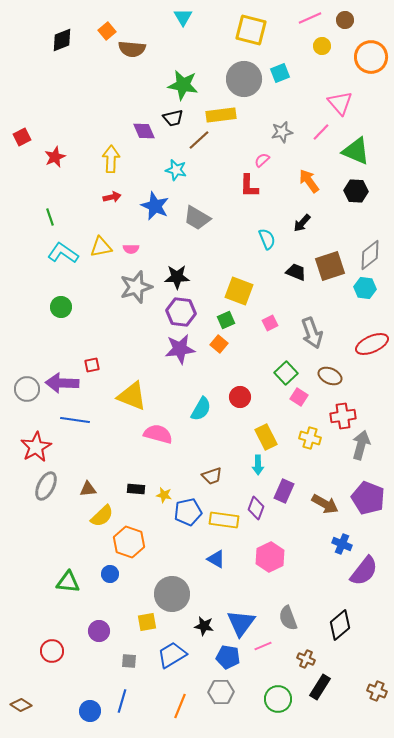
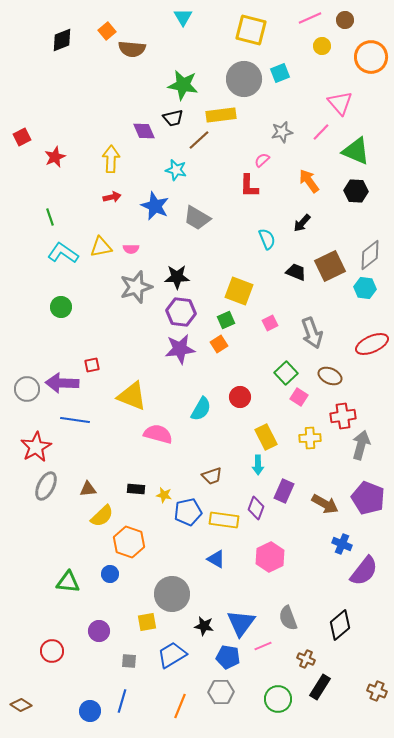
brown square at (330, 266): rotated 8 degrees counterclockwise
orange square at (219, 344): rotated 18 degrees clockwise
yellow cross at (310, 438): rotated 20 degrees counterclockwise
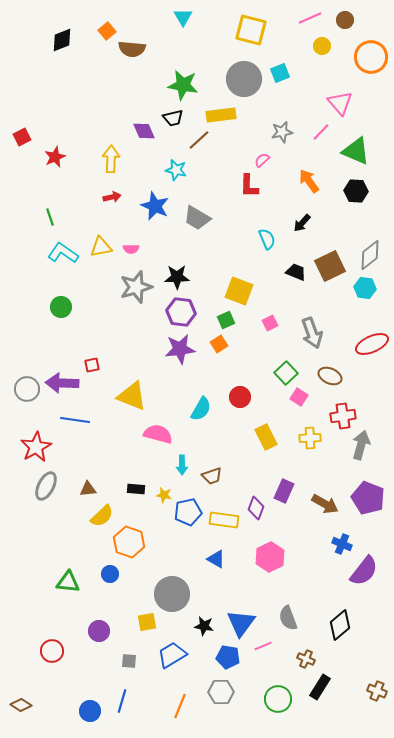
cyan arrow at (258, 465): moved 76 px left
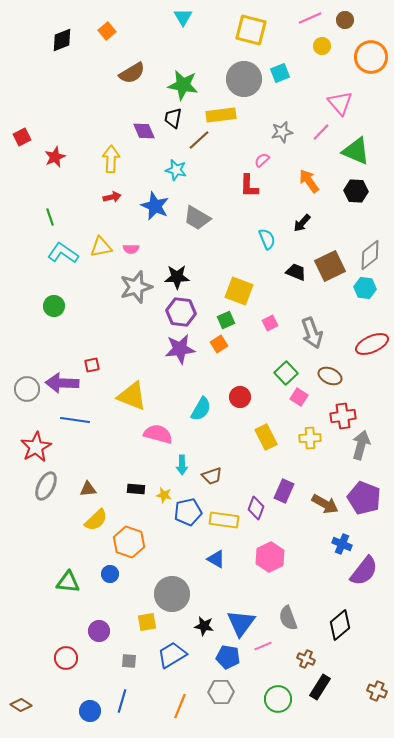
brown semicircle at (132, 49): moved 24 px down; rotated 36 degrees counterclockwise
black trapezoid at (173, 118): rotated 115 degrees clockwise
green circle at (61, 307): moved 7 px left, 1 px up
purple pentagon at (368, 498): moved 4 px left
yellow semicircle at (102, 516): moved 6 px left, 4 px down
red circle at (52, 651): moved 14 px right, 7 px down
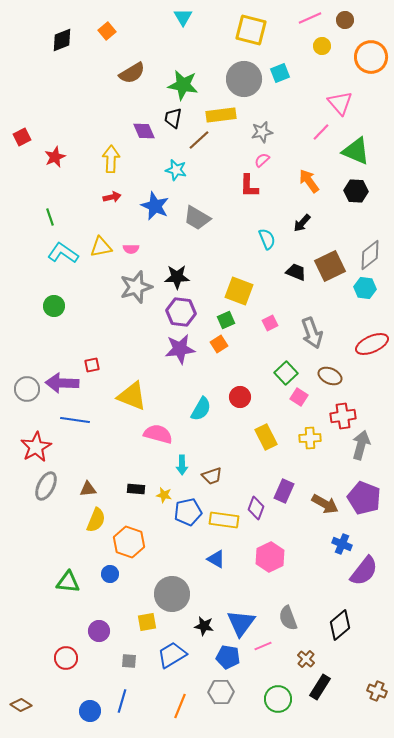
gray star at (282, 132): moved 20 px left
yellow semicircle at (96, 520): rotated 25 degrees counterclockwise
brown cross at (306, 659): rotated 18 degrees clockwise
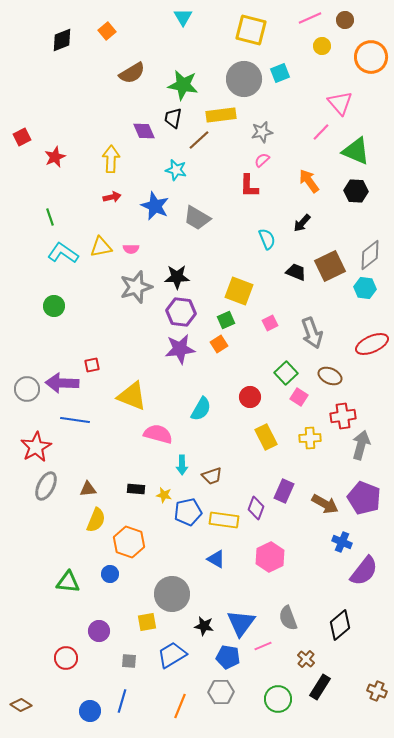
red circle at (240, 397): moved 10 px right
blue cross at (342, 544): moved 2 px up
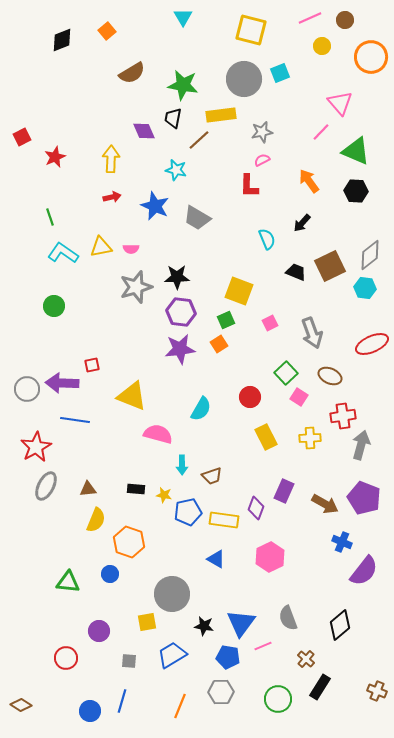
pink semicircle at (262, 160): rotated 14 degrees clockwise
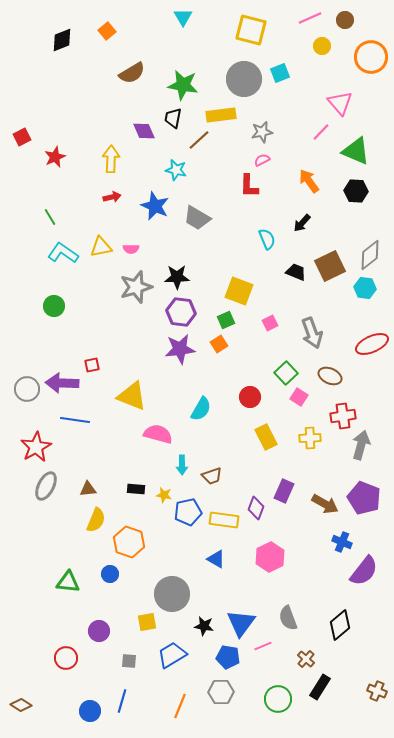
green line at (50, 217): rotated 12 degrees counterclockwise
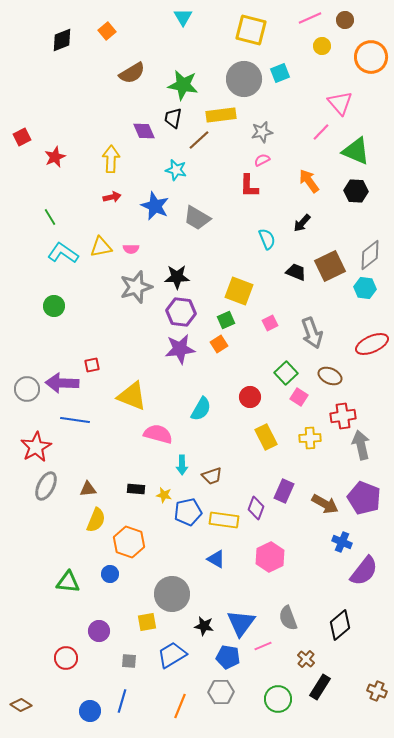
gray arrow at (361, 445): rotated 28 degrees counterclockwise
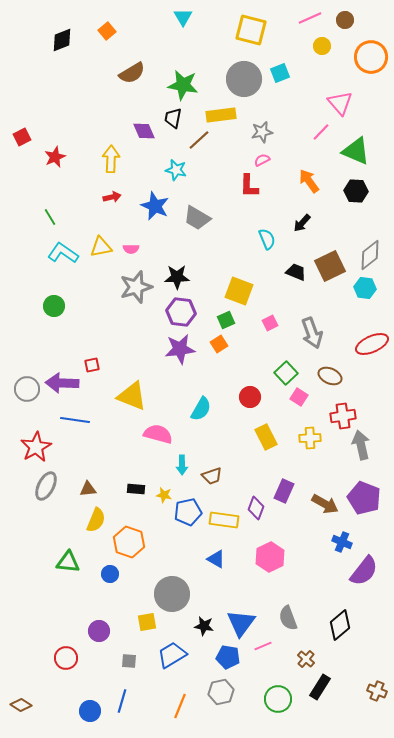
green triangle at (68, 582): moved 20 px up
gray hexagon at (221, 692): rotated 10 degrees counterclockwise
